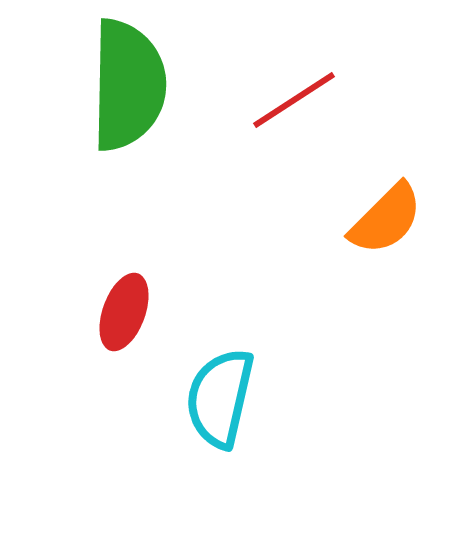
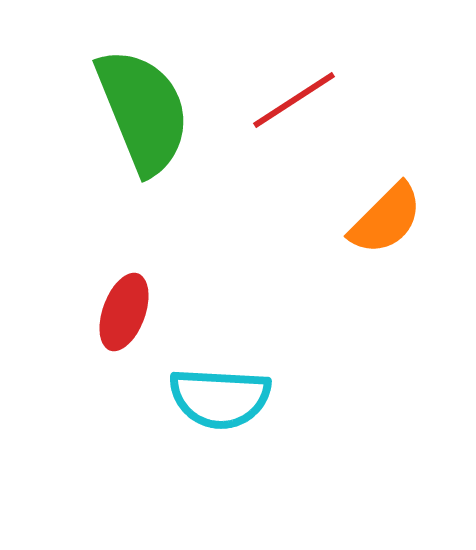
green semicircle: moved 15 px right, 26 px down; rotated 23 degrees counterclockwise
cyan semicircle: rotated 100 degrees counterclockwise
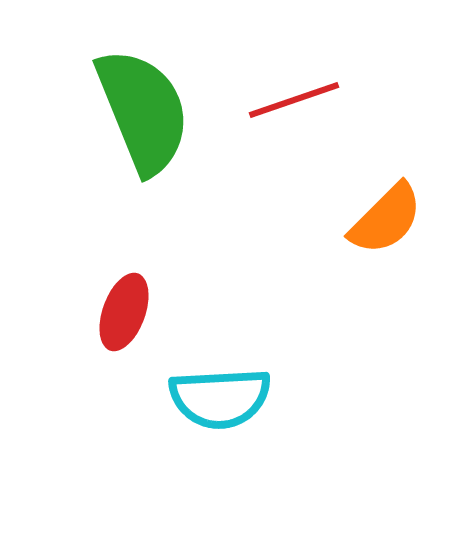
red line: rotated 14 degrees clockwise
cyan semicircle: rotated 6 degrees counterclockwise
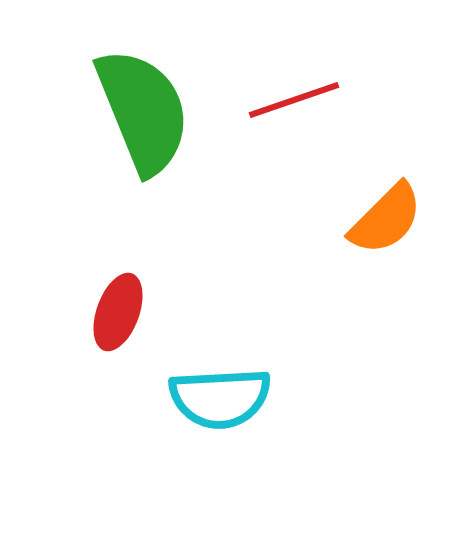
red ellipse: moved 6 px left
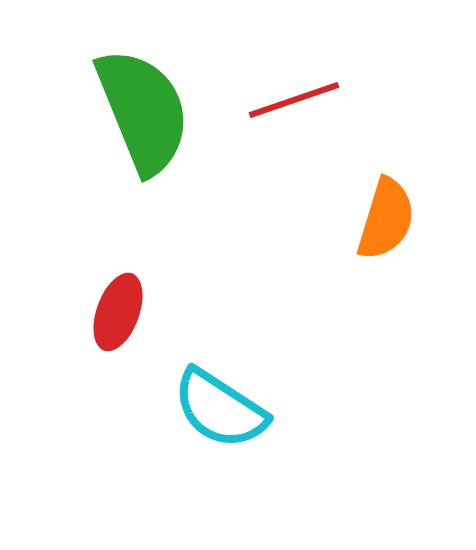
orange semicircle: rotated 28 degrees counterclockwise
cyan semicircle: moved 11 px down; rotated 36 degrees clockwise
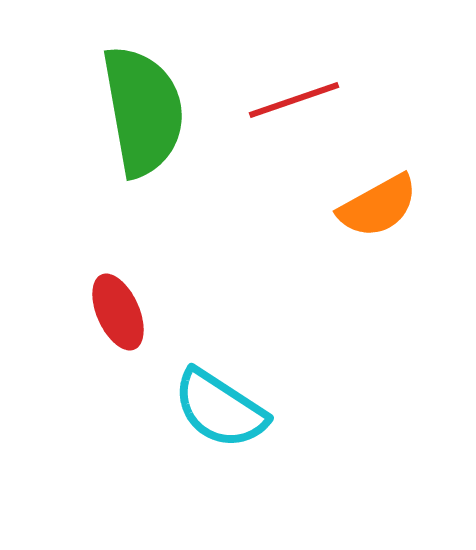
green semicircle: rotated 12 degrees clockwise
orange semicircle: moved 8 px left, 13 px up; rotated 44 degrees clockwise
red ellipse: rotated 44 degrees counterclockwise
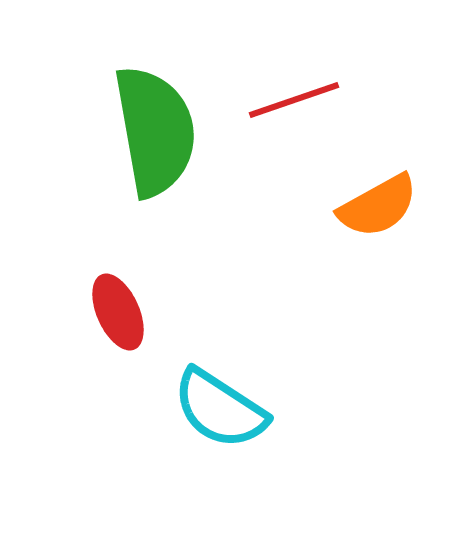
green semicircle: moved 12 px right, 20 px down
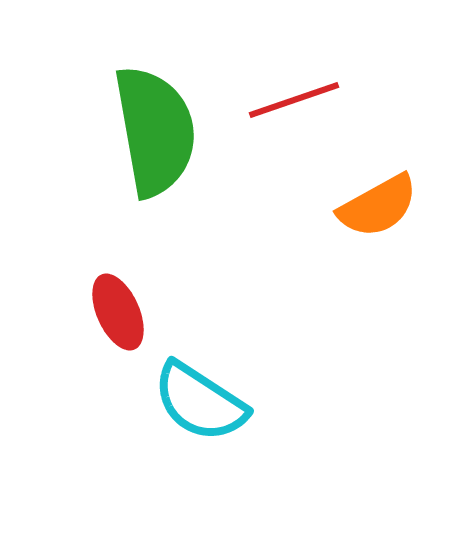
cyan semicircle: moved 20 px left, 7 px up
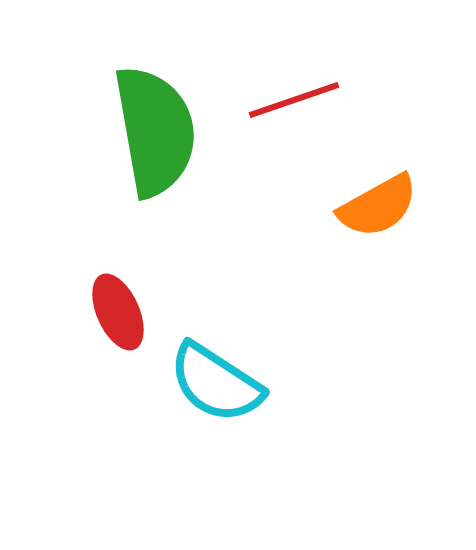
cyan semicircle: moved 16 px right, 19 px up
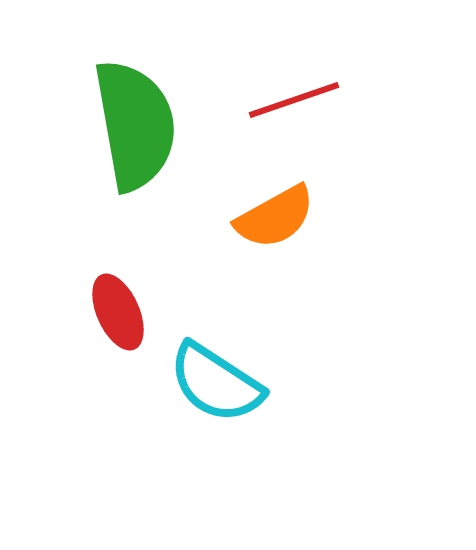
green semicircle: moved 20 px left, 6 px up
orange semicircle: moved 103 px left, 11 px down
